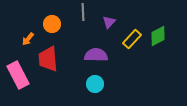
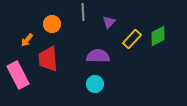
orange arrow: moved 1 px left, 1 px down
purple semicircle: moved 2 px right, 1 px down
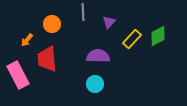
red trapezoid: moved 1 px left
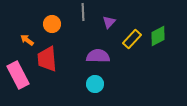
orange arrow: rotated 88 degrees clockwise
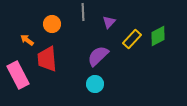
purple semicircle: rotated 45 degrees counterclockwise
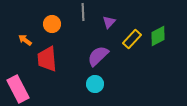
orange arrow: moved 2 px left
pink rectangle: moved 14 px down
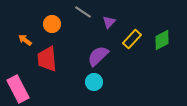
gray line: rotated 54 degrees counterclockwise
green diamond: moved 4 px right, 4 px down
cyan circle: moved 1 px left, 2 px up
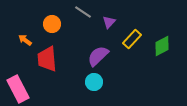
green diamond: moved 6 px down
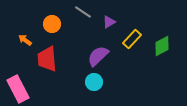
purple triangle: rotated 16 degrees clockwise
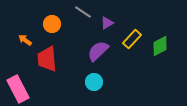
purple triangle: moved 2 px left, 1 px down
green diamond: moved 2 px left
purple semicircle: moved 5 px up
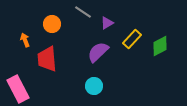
orange arrow: rotated 32 degrees clockwise
purple semicircle: moved 1 px down
cyan circle: moved 4 px down
